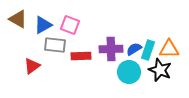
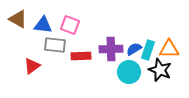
blue triangle: rotated 36 degrees clockwise
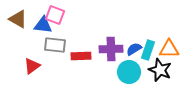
pink square: moved 15 px left, 10 px up
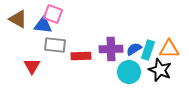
pink square: moved 2 px left, 1 px up
red triangle: rotated 24 degrees counterclockwise
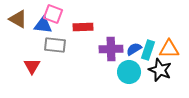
red rectangle: moved 2 px right, 29 px up
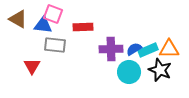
cyan rectangle: rotated 48 degrees clockwise
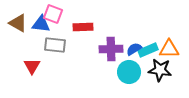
brown triangle: moved 4 px down
blue triangle: moved 2 px left, 1 px up
black star: rotated 15 degrees counterclockwise
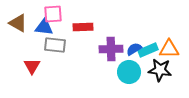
pink square: rotated 24 degrees counterclockwise
blue triangle: moved 3 px right, 3 px down
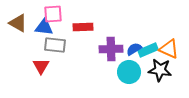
orange triangle: rotated 25 degrees clockwise
red triangle: moved 9 px right
